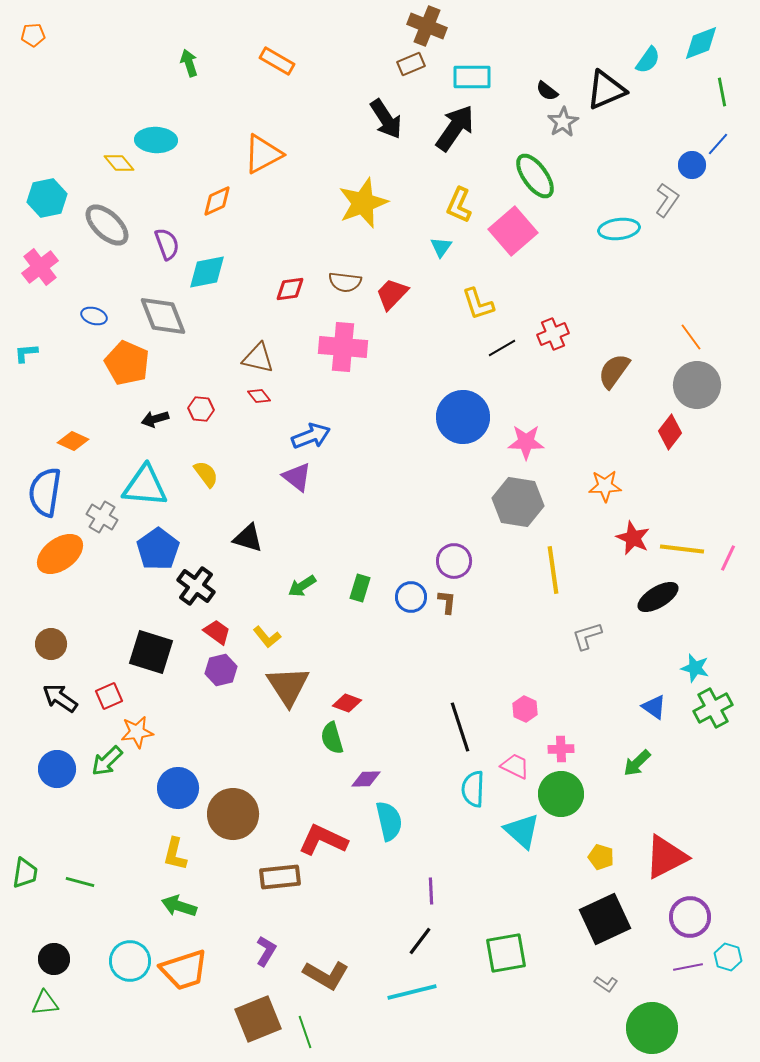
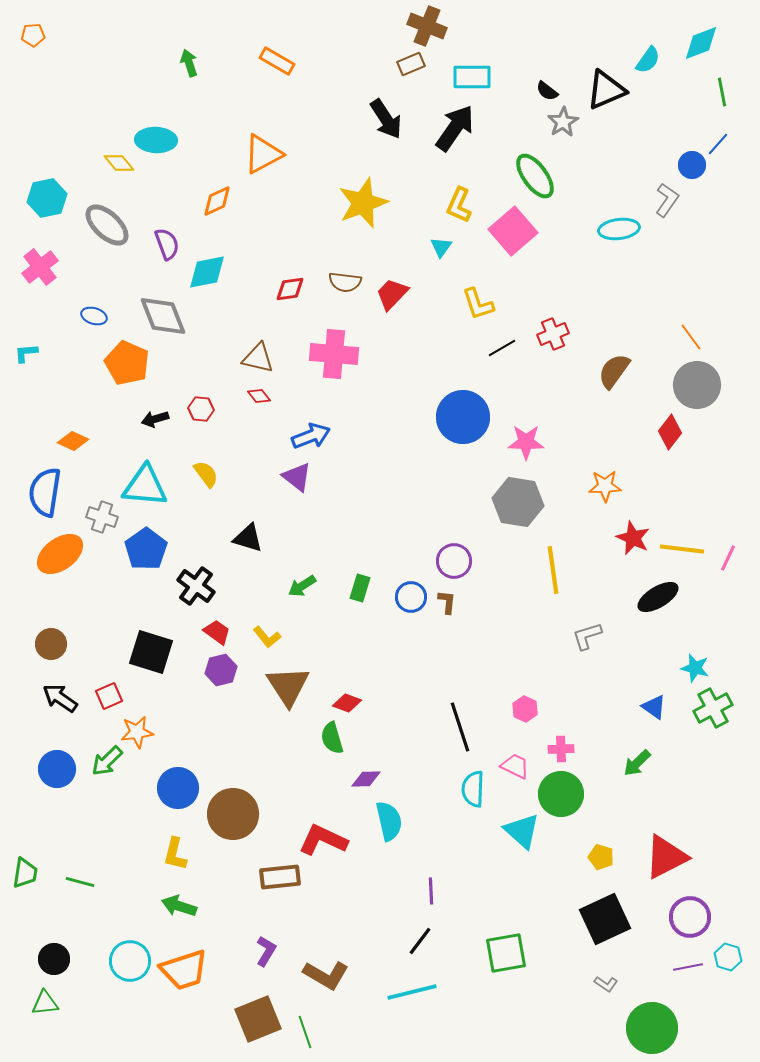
pink cross at (343, 347): moved 9 px left, 7 px down
gray cross at (102, 517): rotated 12 degrees counterclockwise
blue pentagon at (158, 549): moved 12 px left
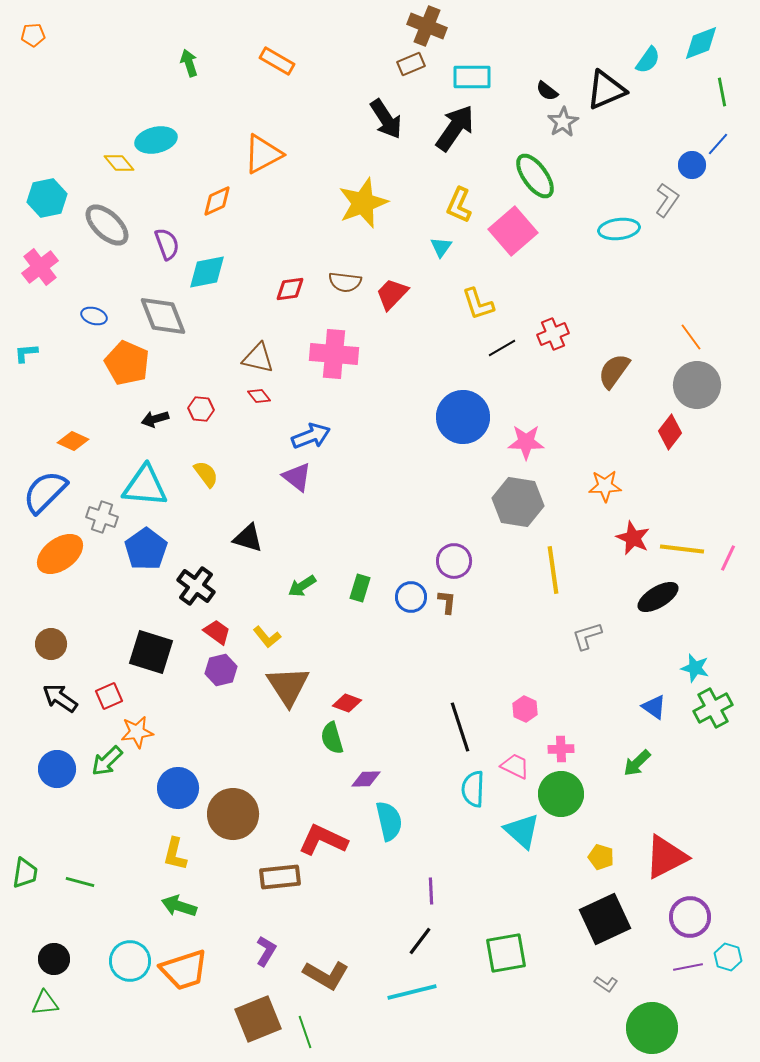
cyan ellipse at (156, 140): rotated 15 degrees counterclockwise
blue semicircle at (45, 492): rotated 36 degrees clockwise
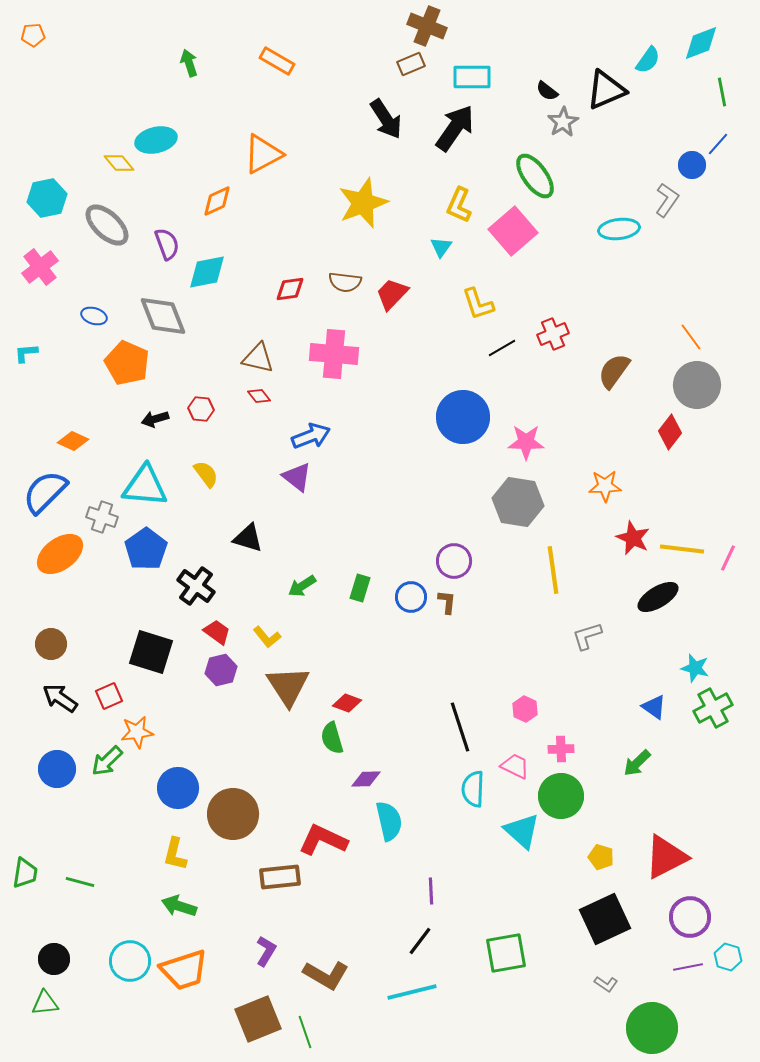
green circle at (561, 794): moved 2 px down
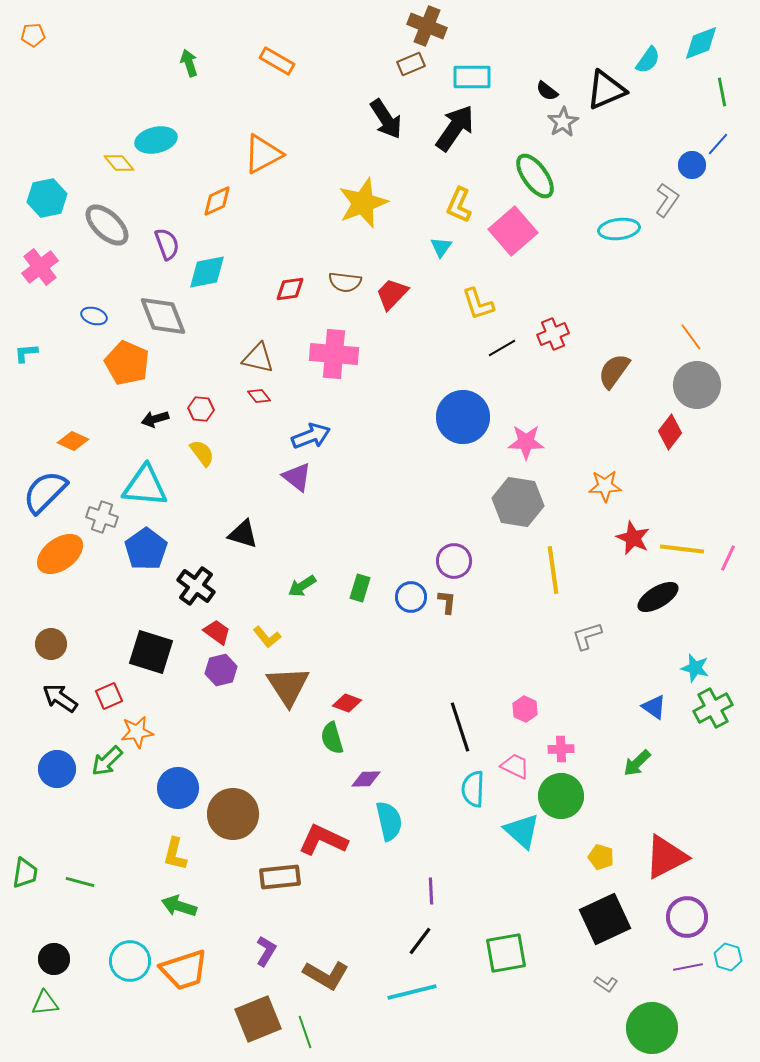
yellow semicircle at (206, 474): moved 4 px left, 21 px up
black triangle at (248, 538): moved 5 px left, 4 px up
purple circle at (690, 917): moved 3 px left
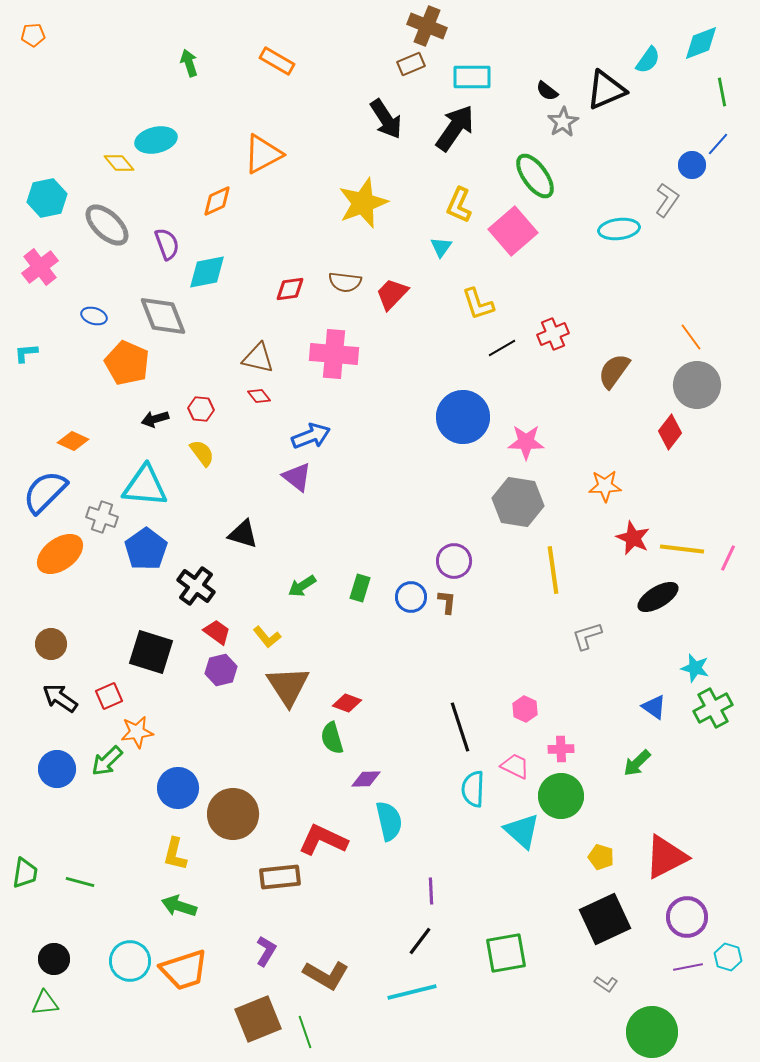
green circle at (652, 1028): moved 4 px down
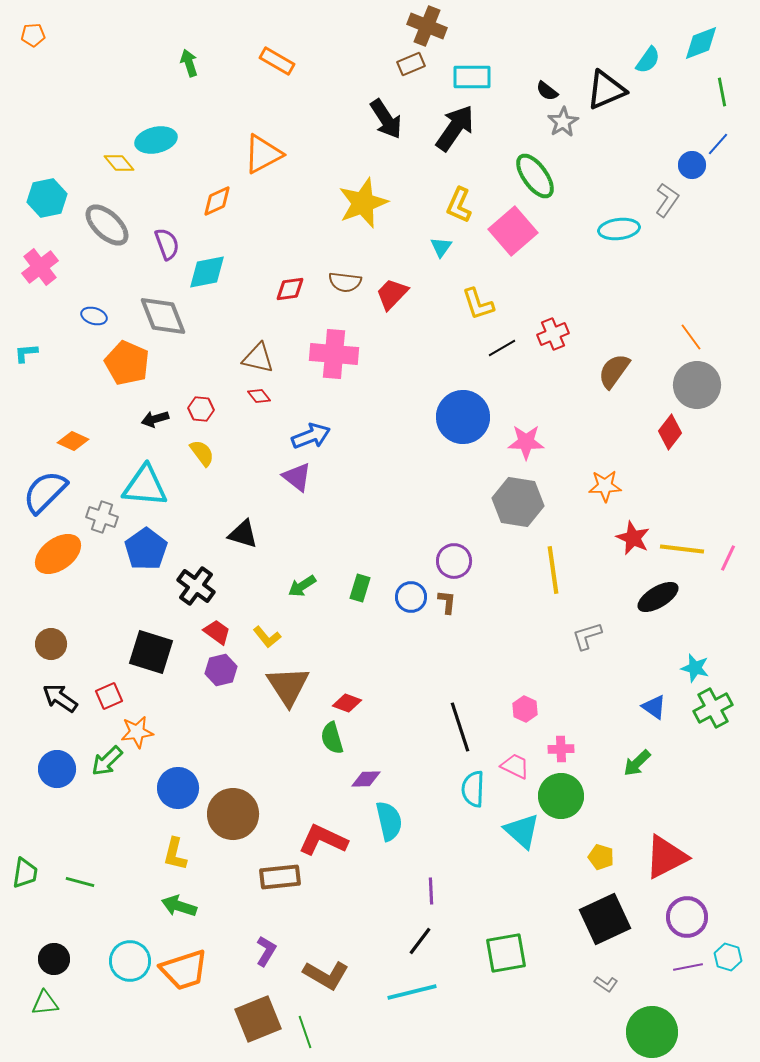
orange ellipse at (60, 554): moved 2 px left
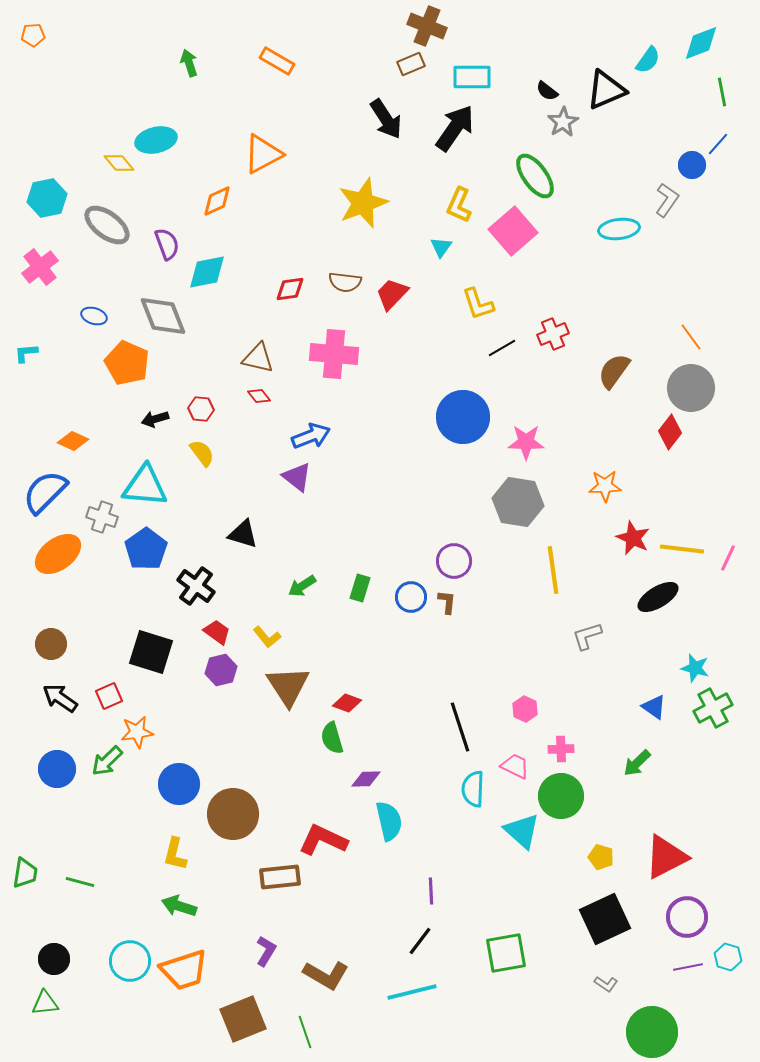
gray ellipse at (107, 225): rotated 6 degrees counterclockwise
gray circle at (697, 385): moved 6 px left, 3 px down
blue circle at (178, 788): moved 1 px right, 4 px up
brown square at (258, 1019): moved 15 px left
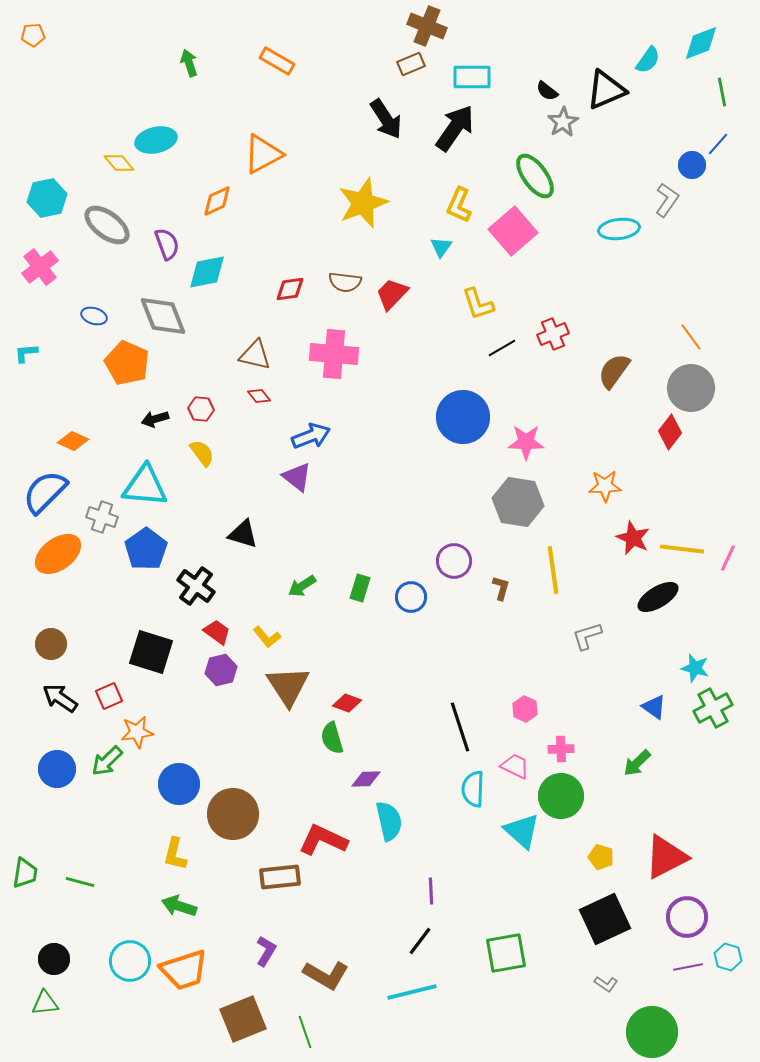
brown triangle at (258, 358): moved 3 px left, 3 px up
brown L-shape at (447, 602): moved 54 px right, 14 px up; rotated 10 degrees clockwise
